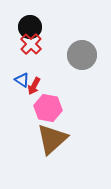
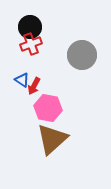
red cross: rotated 25 degrees clockwise
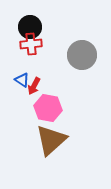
red cross: rotated 15 degrees clockwise
brown triangle: moved 1 px left, 1 px down
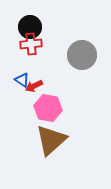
red arrow: rotated 36 degrees clockwise
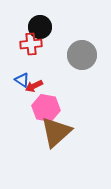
black circle: moved 10 px right
pink hexagon: moved 2 px left
brown triangle: moved 5 px right, 8 px up
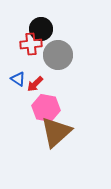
black circle: moved 1 px right, 2 px down
gray circle: moved 24 px left
blue triangle: moved 4 px left, 1 px up
red arrow: moved 1 px right, 2 px up; rotated 18 degrees counterclockwise
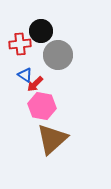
black circle: moved 2 px down
red cross: moved 11 px left
blue triangle: moved 7 px right, 4 px up
pink hexagon: moved 4 px left, 2 px up
brown triangle: moved 4 px left, 7 px down
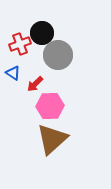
black circle: moved 1 px right, 2 px down
red cross: rotated 15 degrees counterclockwise
blue triangle: moved 12 px left, 2 px up
pink hexagon: moved 8 px right; rotated 12 degrees counterclockwise
